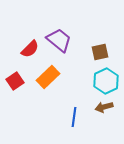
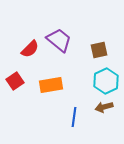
brown square: moved 1 px left, 2 px up
orange rectangle: moved 3 px right, 8 px down; rotated 35 degrees clockwise
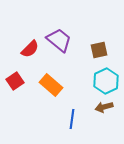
orange rectangle: rotated 50 degrees clockwise
blue line: moved 2 px left, 2 px down
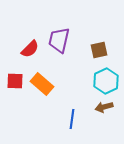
purple trapezoid: rotated 116 degrees counterclockwise
red square: rotated 36 degrees clockwise
orange rectangle: moved 9 px left, 1 px up
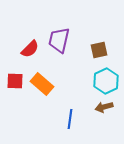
blue line: moved 2 px left
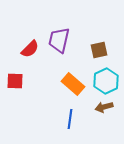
orange rectangle: moved 31 px right
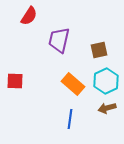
red semicircle: moved 1 px left, 33 px up; rotated 12 degrees counterclockwise
brown arrow: moved 3 px right, 1 px down
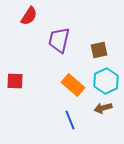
orange rectangle: moved 1 px down
brown arrow: moved 4 px left
blue line: moved 1 px down; rotated 30 degrees counterclockwise
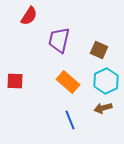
brown square: rotated 36 degrees clockwise
orange rectangle: moved 5 px left, 3 px up
